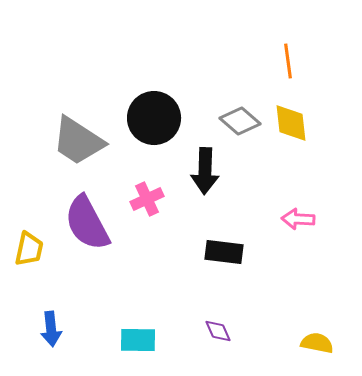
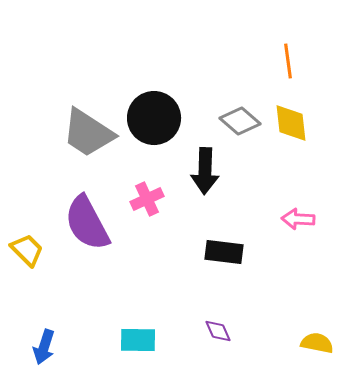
gray trapezoid: moved 10 px right, 8 px up
yellow trapezoid: moved 2 px left, 1 px down; rotated 57 degrees counterclockwise
blue arrow: moved 7 px left, 18 px down; rotated 24 degrees clockwise
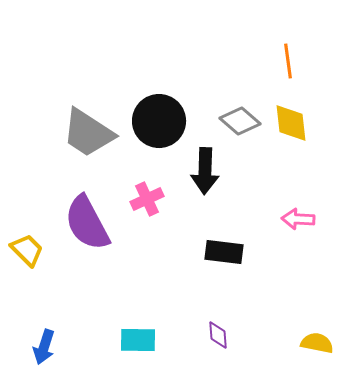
black circle: moved 5 px right, 3 px down
purple diamond: moved 4 px down; rotated 20 degrees clockwise
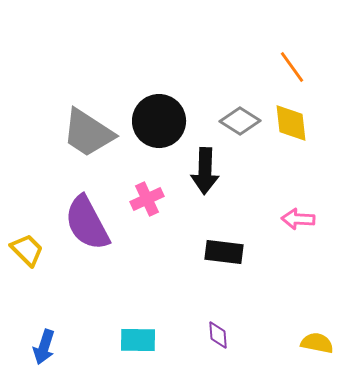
orange line: moved 4 px right, 6 px down; rotated 28 degrees counterclockwise
gray diamond: rotated 9 degrees counterclockwise
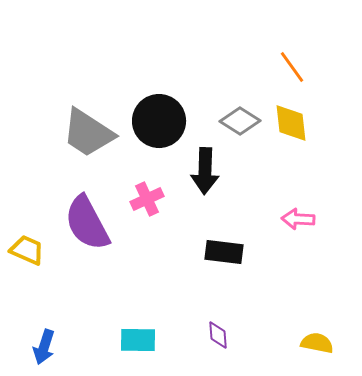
yellow trapezoid: rotated 21 degrees counterclockwise
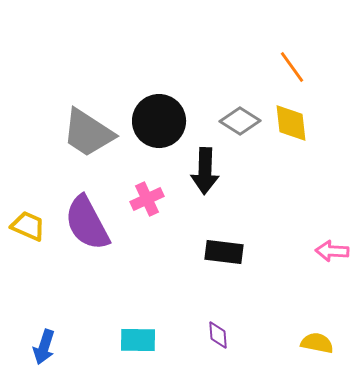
pink arrow: moved 34 px right, 32 px down
yellow trapezoid: moved 1 px right, 24 px up
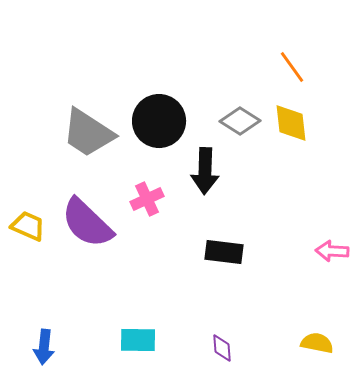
purple semicircle: rotated 18 degrees counterclockwise
purple diamond: moved 4 px right, 13 px down
blue arrow: rotated 12 degrees counterclockwise
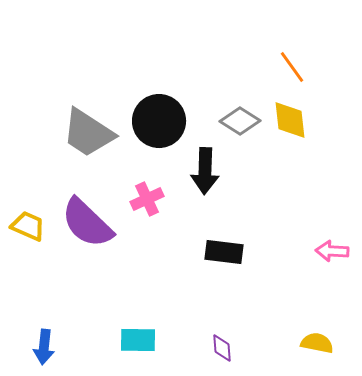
yellow diamond: moved 1 px left, 3 px up
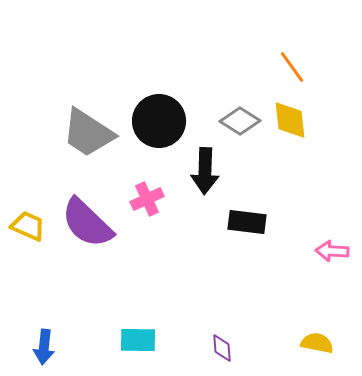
black rectangle: moved 23 px right, 30 px up
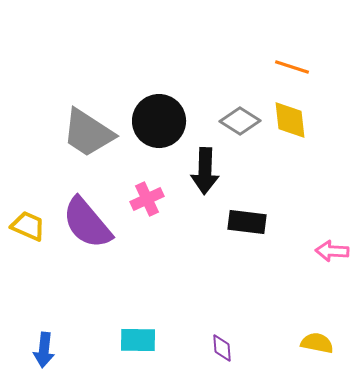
orange line: rotated 36 degrees counterclockwise
purple semicircle: rotated 6 degrees clockwise
blue arrow: moved 3 px down
